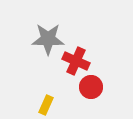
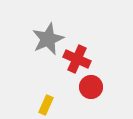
gray star: rotated 24 degrees counterclockwise
red cross: moved 1 px right, 2 px up
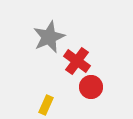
gray star: moved 1 px right, 2 px up
red cross: moved 2 px down; rotated 12 degrees clockwise
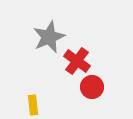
red circle: moved 1 px right
yellow rectangle: moved 13 px left; rotated 30 degrees counterclockwise
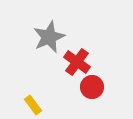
red cross: moved 1 px down
yellow rectangle: rotated 30 degrees counterclockwise
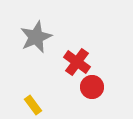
gray star: moved 13 px left
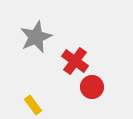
red cross: moved 2 px left, 1 px up
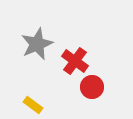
gray star: moved 1 px right, 7 px down
yellow rectangle: rotated 18 degrees counterclockwise
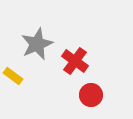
red circle: moved 1 px left, 8 px down
yellow rectangle: moved 20 px left, 29 px up
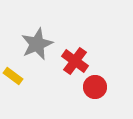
red circle: moved 4 px right, 8 px up
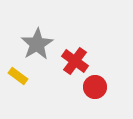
gray star: rotated 8 degrees counterclockwise
yellow rectangle: moved 5 px right
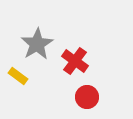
red circle: moved 8 px left, 10 px down
